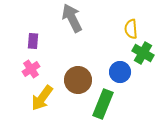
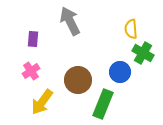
gray arrow: moved 2 px left, 3 px down
purple rectangle: moved 2 px up
pink cross: moved 2 px down
yellow arrow: moved 4 px down
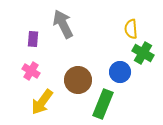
gray arrow: moved 7 px left, 3 px down
pink cross: rotated 24 degrees counterclockwise
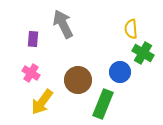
pink cross: moved 2 px down
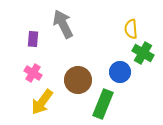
pink cross: moved 2 px right
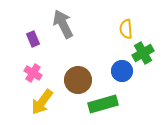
yellow semicircle: moved 5 px left
purple rectangle: rotated 28 degrees counterclockwise
green cross: rotated 30 degrees clockwise
blue circle: moved 2 px right, 1 px up
green rectangle: rotated 52 degrees clockwise
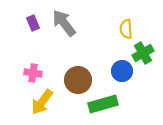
gray arrow: moved 1 px right, 1 px up; rotated 12 degrees counterclockwise
purple rectangle: moved 16 px up
pink cross: rotated 24 degrees counterclockwise
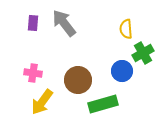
purple rectangle: rotated 28 degrees clockwise
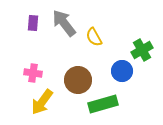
yellow semicircle: moved 32 px left, 8 px down; rotated 24 degrees counterclockwise
green cross: moved 1 px left, 3 px up
